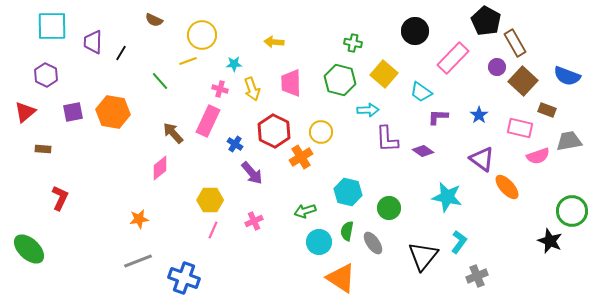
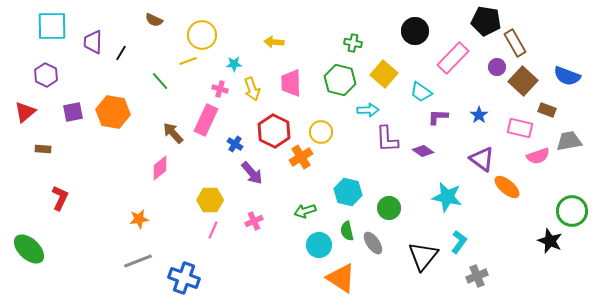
black pentagon at (486, 21): rotated 20 degrees counterclockwise
pink rectangle at (208, 121): moved 2 px left, 1 px up
orange ellipse at (507, 187): rotated 8 degrees counterclockwise
green semicircle at (347, 231): rotated 24 degrees counterclockwise
cyan circle at (319, 242): moved 3 px down
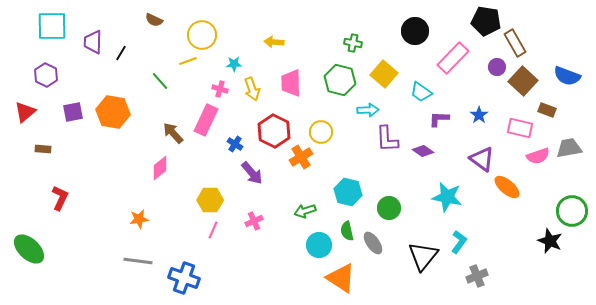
purple L-shape at (438, 117): moved 1 px right, 2 px down
gray trapezoid at (569, 141): moved 7 px down
gray line at (138, 261): rotated 28 degrees clockwise
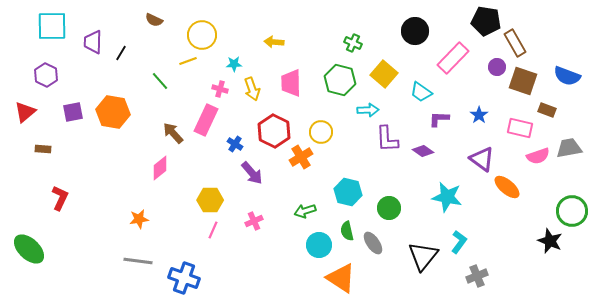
green cross at (353, 43): rotated 12 degrees clockwise
brown square at (523, 81): rotated 24 degrees counterclockwise
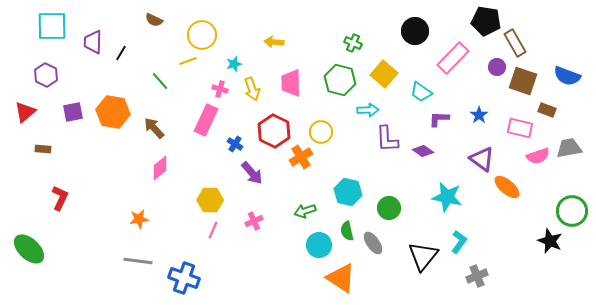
cyan star at (234, 64): rotated 14 degrees counterclockwise
brown arrow at (173, 133): moved 19 px left, 5 px up
